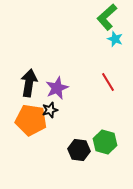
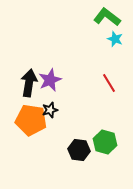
green L-shape: rotated 80 degrees clockwise
red line: moved 1 px right, 1 px down
purple star: moved 7 px left, 8 px up
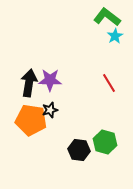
cyan star: moved 3 px up; rotated 21 degrees clockwise
purple star: rotated 25 degrees clockwise
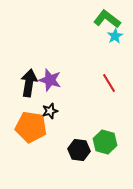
green L-shape: moved 2 px down
purple star: rotated 15 degrees clockwise
black star: moved 1 px down
orange pentagon: moved 7 px down
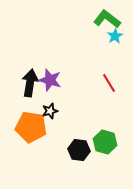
black arrow: moved 1 px right
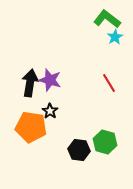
cyan star: moved 1 px down
black star: rotated 21 degrees counterclockwise
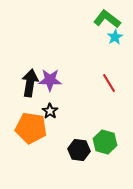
purple star: rotated 15 degrees counterclockwise
orange pentagon: moved 1 px down
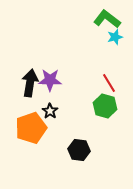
cyan star: rotated 14 degrees clockwise
orange pentagon: rotated 28 degrees counterclockwise
green hexagon: moved 36 px up
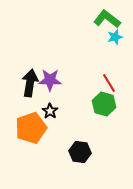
green hexagon: moved 1 px left, 2 px up
black hexagon: moved 1 px right, 2 px down
